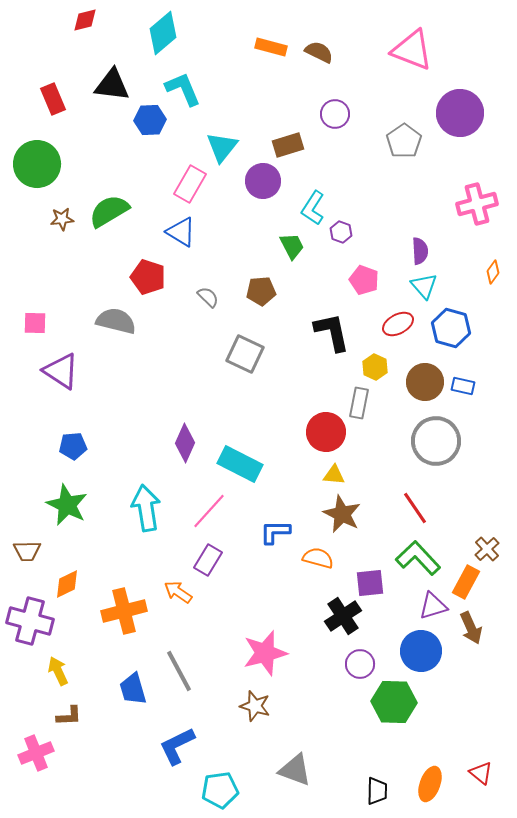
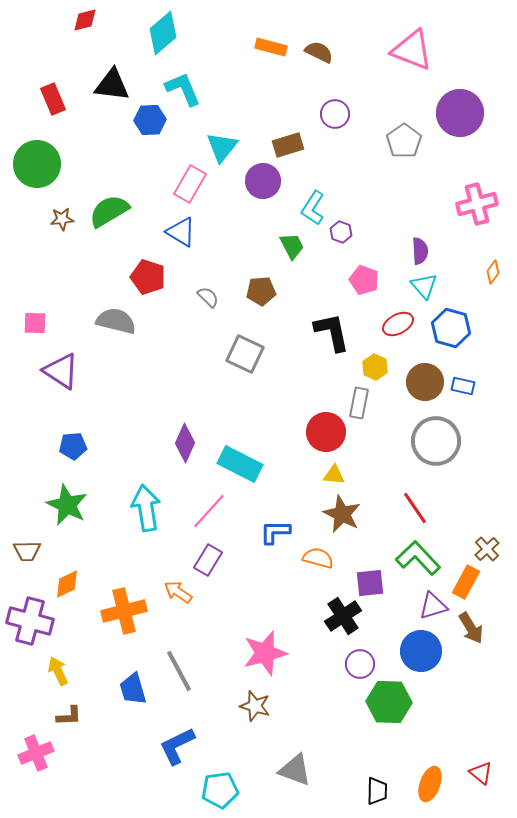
brown arrow at (471, 628): rotated 8 degrees counterclockwise
green hexagon at (394, 702): moved 5 px left
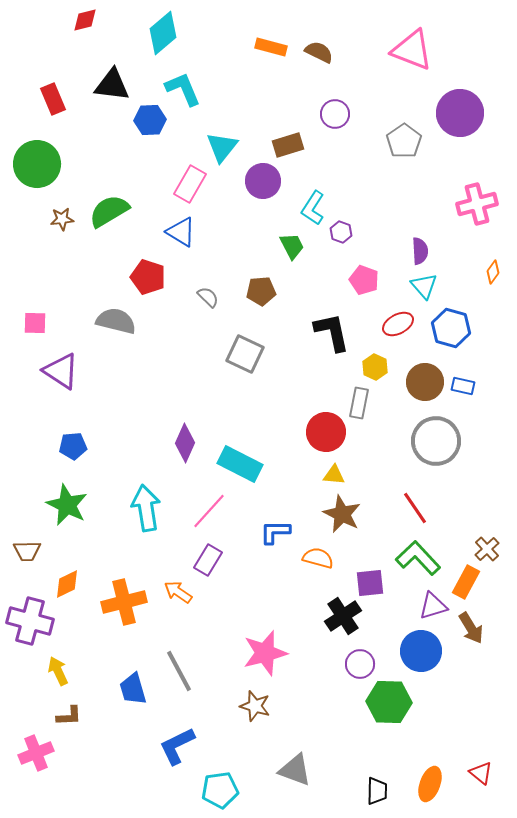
orange cross at (124, 611): moved 9 px up
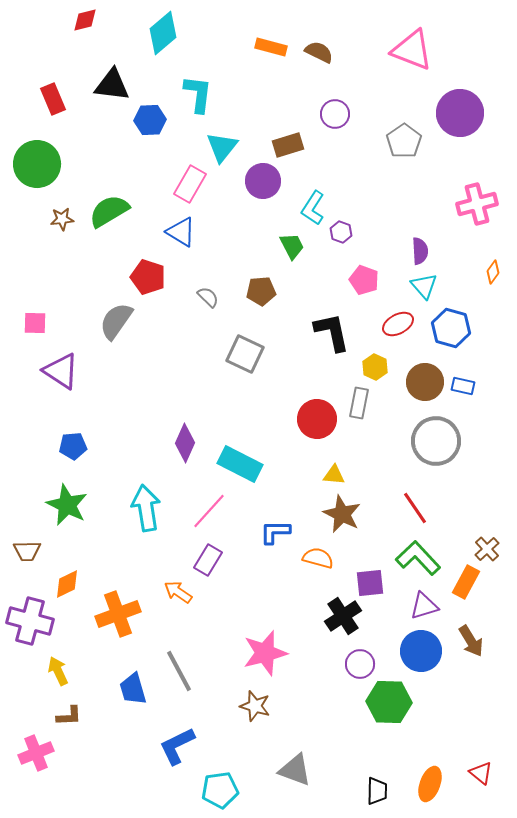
cyan L-shape at (183, 89): moved 15 px right, 5 px down; rotated 30 degrees clockwise
gray semicircle at (116, 321): rotated 69 degrees counterclockwise
red circle at (326, 432): moved 9 px left, 13 px up
orange cross at (124, 602): moved 6 px left, 12 px down; rotated 6 degrees counterclockwise
purple triangle at (433, 606): moved 9 px left
brown arrow at (471, 628): moved 13 px down
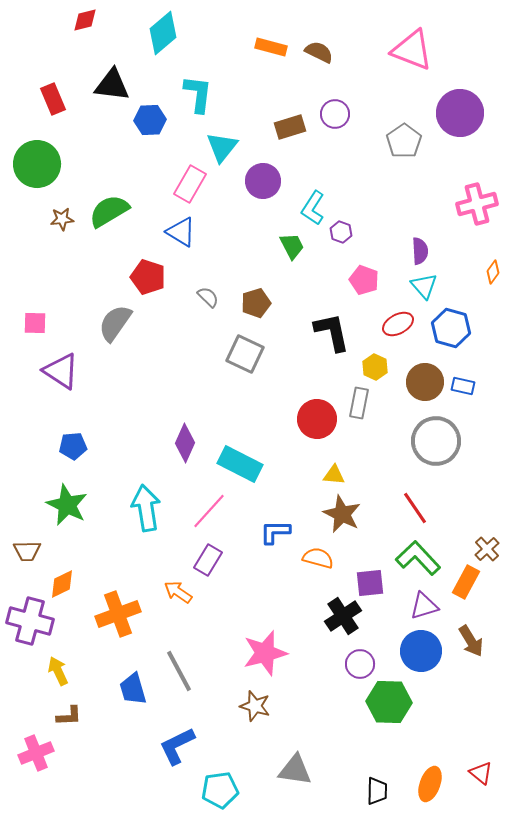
brown rectangle at (288, 145): moved 2 px right, 18 px up
brown pentagon at (261, 291): moved 5 px left, 12 px down; rotated 12 degrees counterclockwise
gray semicircle at (116, 321): moved 1 px left, 2 px down
orange diamond at (67, 584): moved 5 px left
gray triangle at (295, 770): rotated 12 degrees counterclockwise
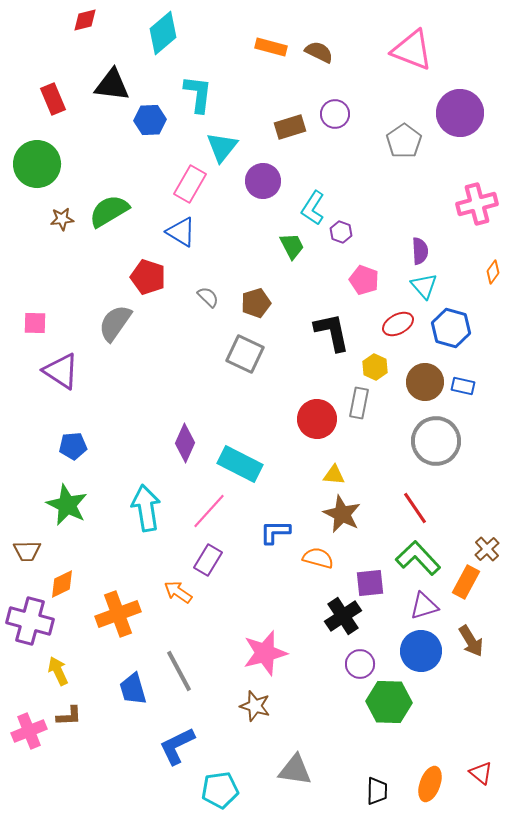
pink cross at (36, 753): moved 7 px left, 22 px up
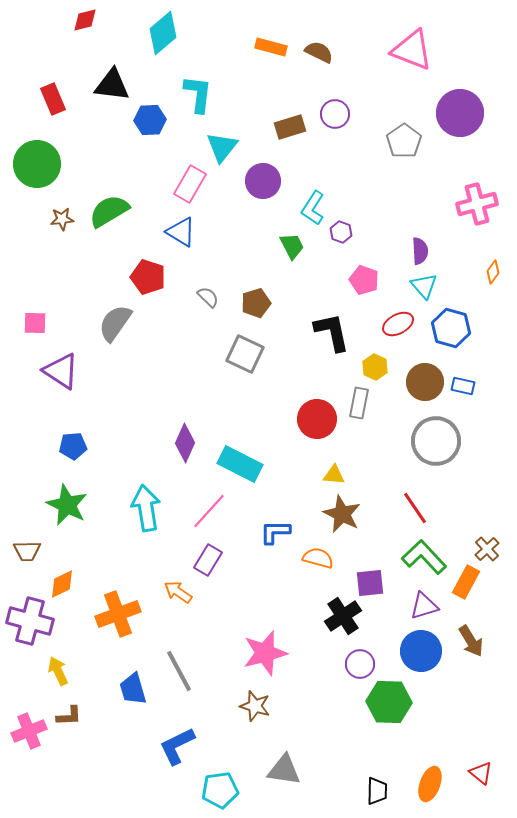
green L-shape at (418, 558): moved 6 px right, 1 px up
gray triangle at (295, 770): moved 11 px left
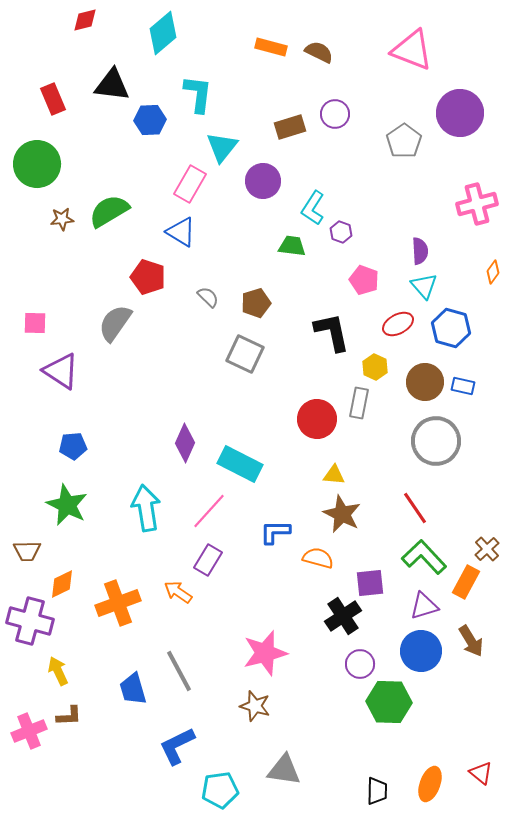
green trapezoid at (292, 246): rotated 56 degrees counterclockwise
orange cross at (118, 614): moved 11 px up
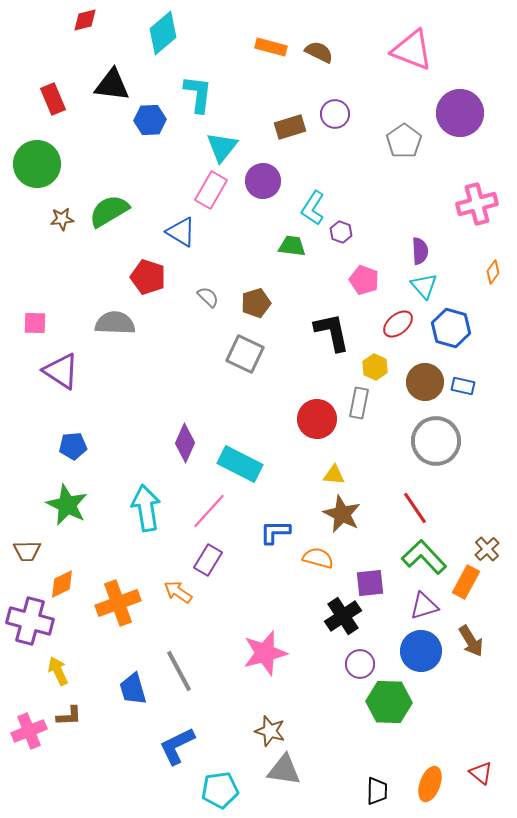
pink rectangle at (190, 184): moved 21 px right, 6 px down
gray semicircle at (115, 323): rotated 57 degrees clockwise
red ellipse at (398, 324): rotated 12 degrees counterclockwise
brown star at (255, 706): moved 15 px right, 25 px down
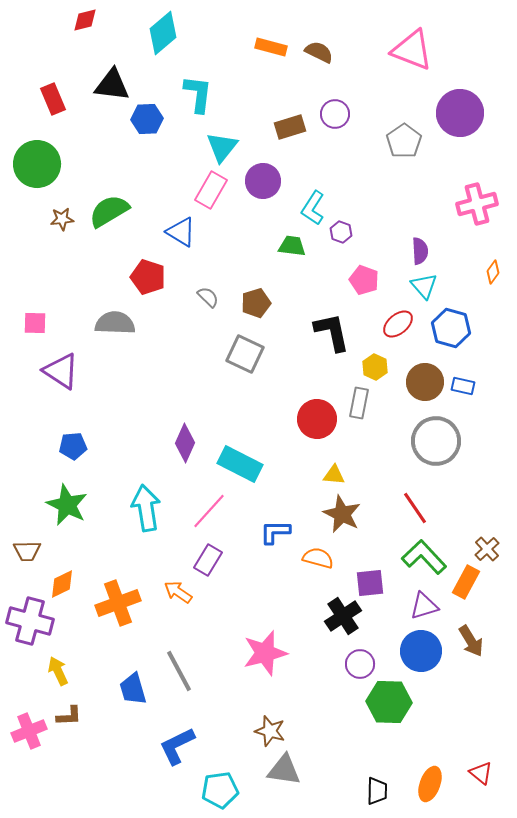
blue hexagon at (150, 120): moved 3 px left, 1 px up
